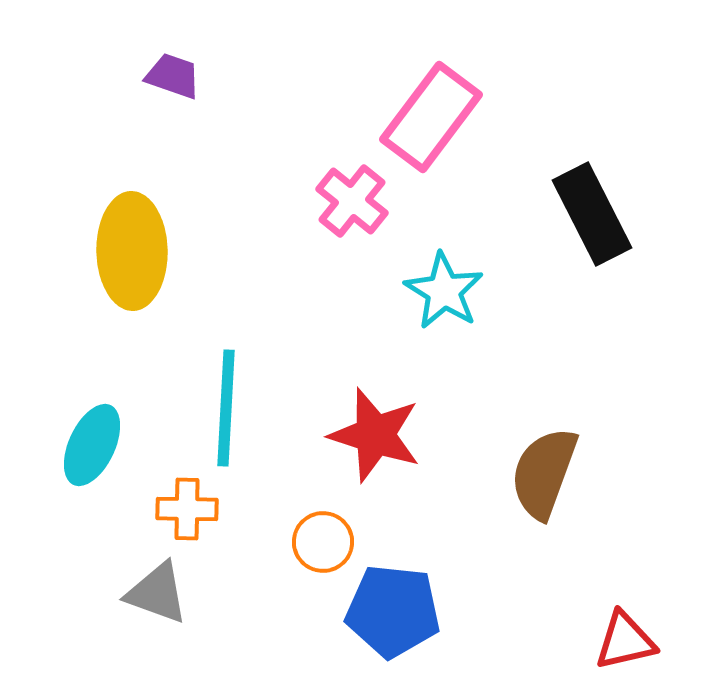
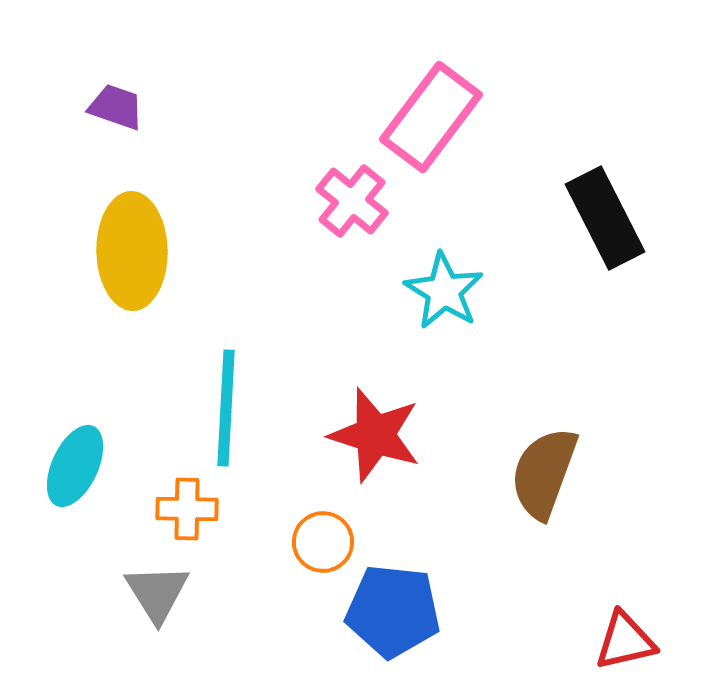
purple trapezoid: moved 57 px left, 31 px down
black rectangle: moved 13 px right, 4 px down
cyan ellipse: moved 17 px left, 21 px down
gray triangle: rotated 38 degrees clockwise
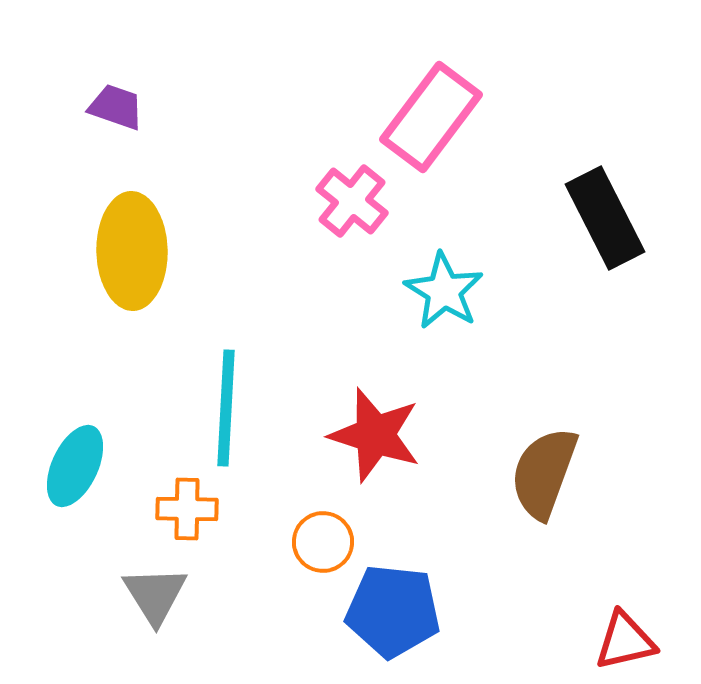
gray triangle: moved 2 px left, 2 px down
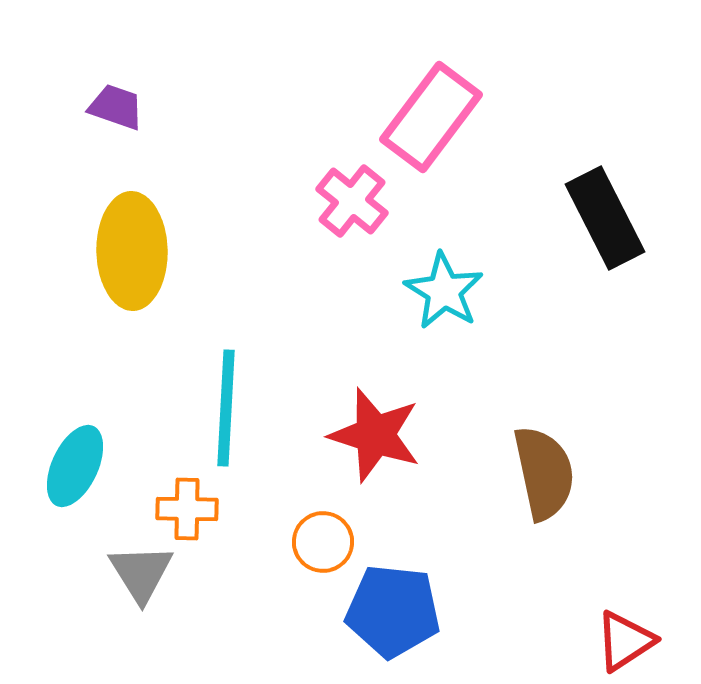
brown semicircle: rotated 148 degrees clockwise
gray triangle: moved 14 px left, 22 px up
red triangle: rotated 20 degrees counterclockwise
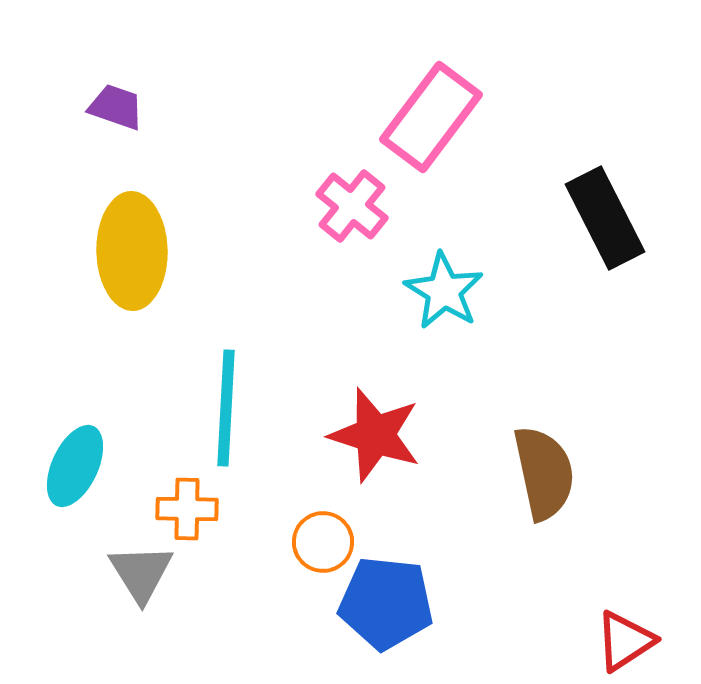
pink cross: moved 5 px down
blue pentagon: moved 7 px left, 8 px up
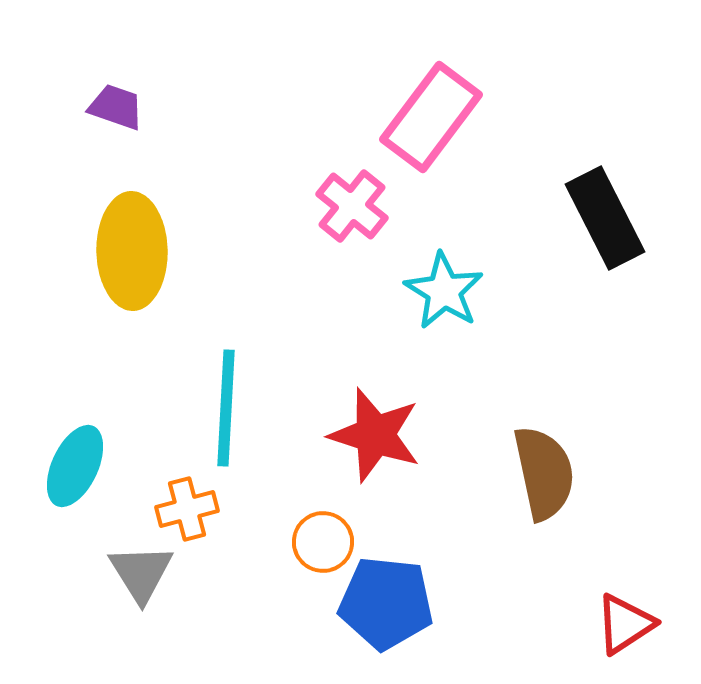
orange cross: rotated 16 degrees counterclockwise
red triangle: moved 17 px up
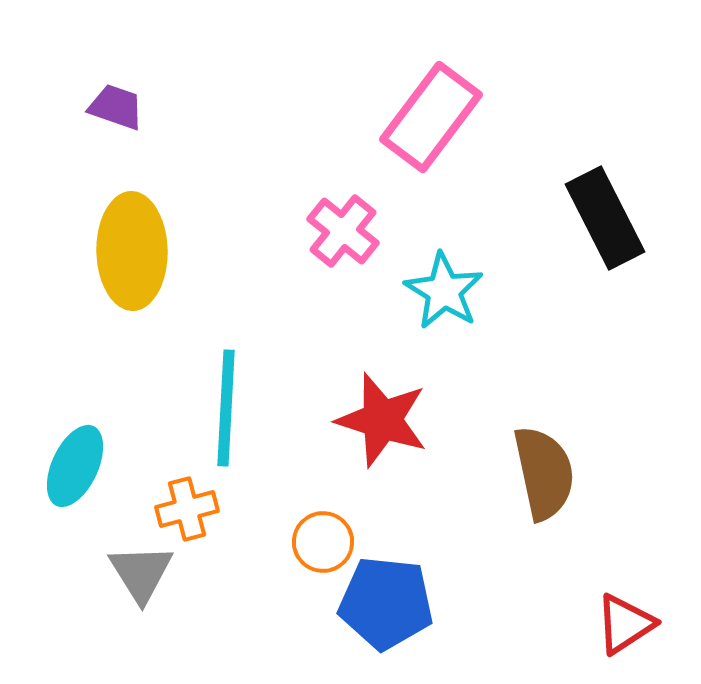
pink cross: moved 9 px left, 25 px down
red star: moved 7 px right, 15 px up
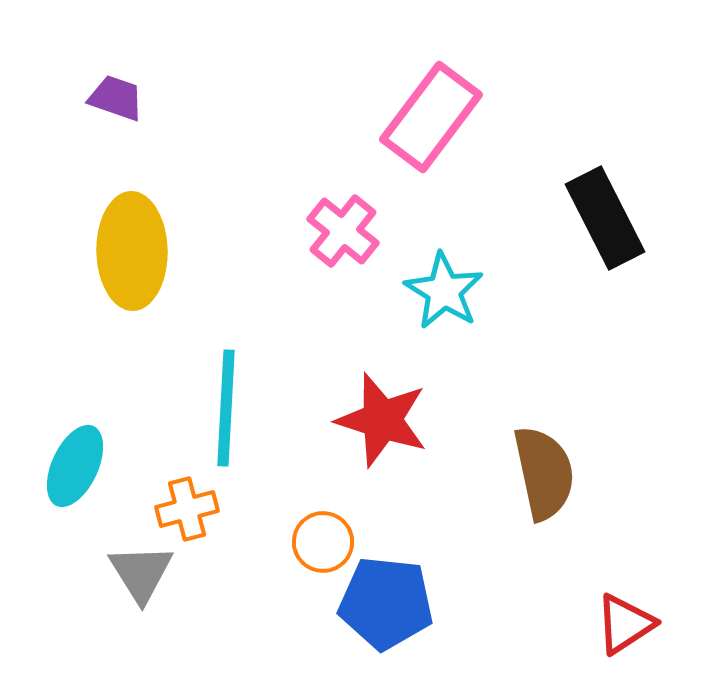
purple trapezoid: moved 9 px up
